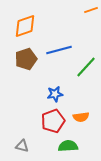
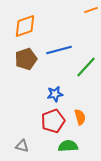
orange semicircle: moved 1 px left; rotated 98 degrees counterclockwise
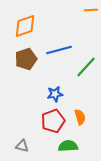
orange line: rotated 16 degrees clockwise
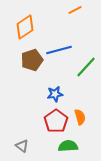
orange line: moved 16 px left; rotated 24 degrees counterclockwise
orange diamond: moved 1 px down; rotated 15 degrees counterclockwise
brown pentagon: moved 6 px right, 1 px down
red pentagon: moved 3 px right; rotated 15 degrees counterclockwise
gray triangle: rotated 24 degrees clockwise
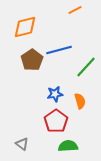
orange diamond: rotated 20 degrees clockwise
brown pentagon: rotated 15 degrees counterclockwise
orange semicircle: moved 16 px up
gray triangle: moved 2 px up
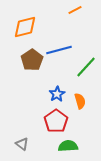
blue star: moved 2 px right; rotated 21 degrees counterclockwise
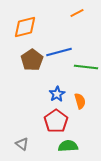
orange line: moved 2 px right, 3 px down
blue line: moved 2 px down
green line: rotated 55 degrees clockwise
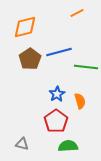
brown pentagon: moved 2 px left, 1 px up
gray triangle: rotated 24 degrees counterclockwise
